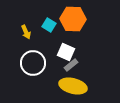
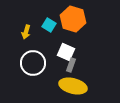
orange hexagon: rotated 15 degrees clockwise
yellow arrow: rotated 40 degrees clockwise
gray rectangle: rotated 32 degrees counterclockwise
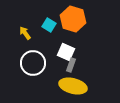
yellow arrow: moved 1 px left, 1 px down; rotated 128 degrees clockwise
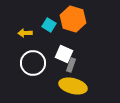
yellow arrow: rotated 56 degrees counterclockwise
white square: moved 2 px left, 2 px down
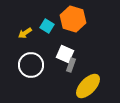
cyan square: moved 2 px left, 1 px down
yellow arrow: rotated 32 degrees counterclockwise
white square: moved 1 px right
white circle: moved 2 px left, 2 px down
yellow ellipse: moved 15 px right; rotated 60 degrees counterclockwise
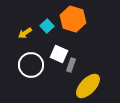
cyan square: rotated 16 degrees clockwise
white square: moved 6 px left
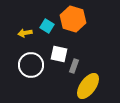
cyan square: rotated 16 degrees counterclockwise
yellow arrow: rotated 24 degrees clockwise
white square: rotated 12 degrees counterclockwise
gray rectangle: moved 3 px right, 1 px down
yellow ellipse: rotated 8 degrees counterclockwise
